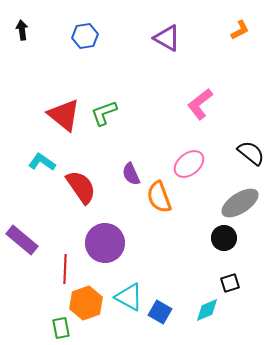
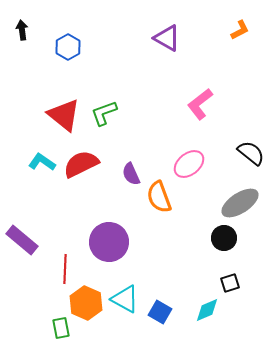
blue hexagon: moved 17 px left, 11 px down; rotated 20 degrees counterclockwise
red semicircle: moved 23 px up; rotated 81 degrees counterclockwise
purple circle: moved 4 px right, 1 px up
cyan triangle: moved 4 px left, 2 px down
orange hexagon: rotated 16 degrees counterclockwise
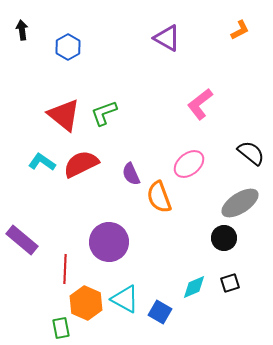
cyan diamond: moved 13 px left, 23 px up
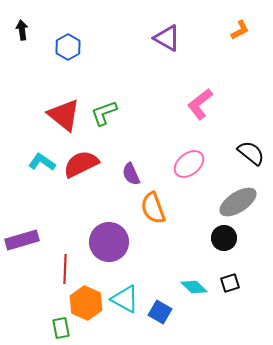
orange semicircle: moved 6 px left, 11 px down
gray ellipse: moved 2 px left, 1 px up
purple rectangle: rotated 56 degrees counterclockwise
cyan diamond: rotated 68 degrees clockwise
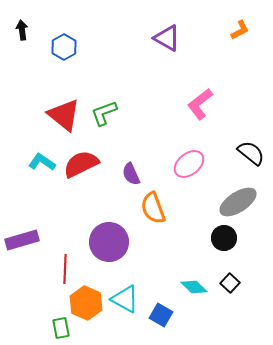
blue hexagon: moved 4 px left
black square: rotated 30 degrees counterclockwise
blue square: moved 1 px right, 3 px down
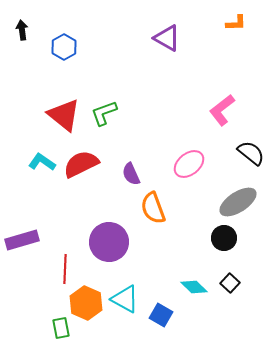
orange L-shape: moved 4 px left, 7 px up; rotated 25 degrees clockwise
pink L-shape: moved 22 px right, 6 px down
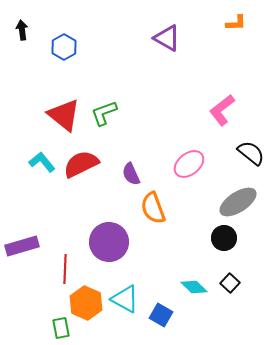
cyan L-shape: rotated 16 degrees clockwise
purple rectangle: moved 6 px down
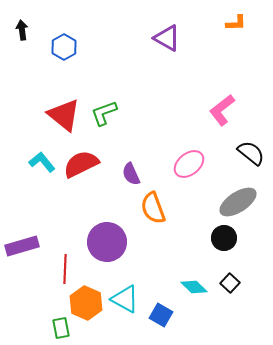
purple circle: moved 2 px left
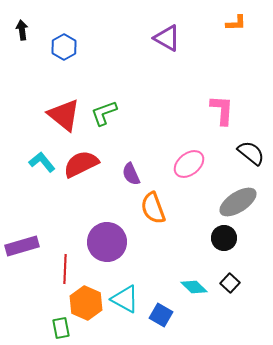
pink L-shape: rotated 132 degrees clockwise
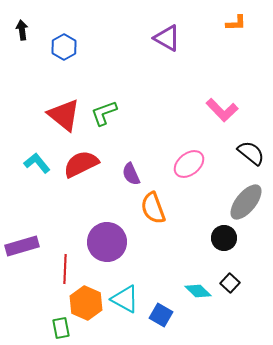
pink L-shape: rotated 132 degrees clockwise
cyan L-shape: moved 5 px left, 1 px down
gray ellipse: moved 8 px right; rotated 18 degrees counterclockwise
cyan diamond: moved 4 px right, 4 px down
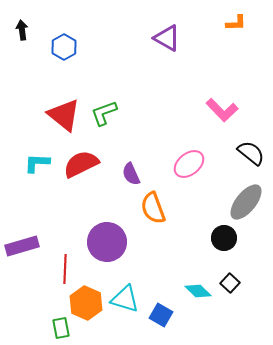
cyan L-shape: rotated 48 degrees counterclockwise
cyan triangle: rotated 12 degrees counterclockwise
